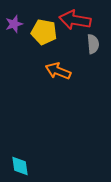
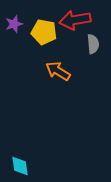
red arrow: rotated 20 degrees counterclockwise
orange arrow: rotated 10 degrees clockwise
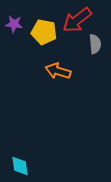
red arrow: moved 2 px right; rotated 28 degrees counterclockwise
purple star: rotated 24 degrees clockwise
gray semicircle: moved 2 px right
orange arrow: rotated 15 degrees counterclockwise
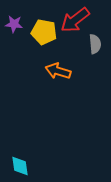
red arrow: moved 2 px left
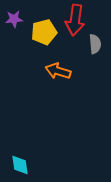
red arrow: rotated 44 degrees counterclockwise
purple star: moved 5 px up; rotated 12 degrees counterclockwise
yellow pentagon: rotated 25 degrees counterclockwise
cyan diamond: moved 1 px up
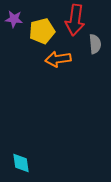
purple star: rotated 12 degrees clockwise
yellow pentagon: moved 2 px left, 1 px up
orange arrow: moved 12 px up; rotated 25 degrees counterclockwise
cyan diamond: moved 1 px right, 2 px up
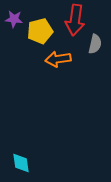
yellow pentagon: moved 2 px left
gray semicircle: rotated 18 degrees clockwise
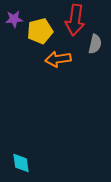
purple star: rotated 12 degrees counterclockwise
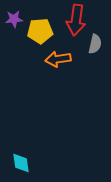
red arrow: moved 1 px right
yellow pentagon: rotated 10 degrees clockwise
